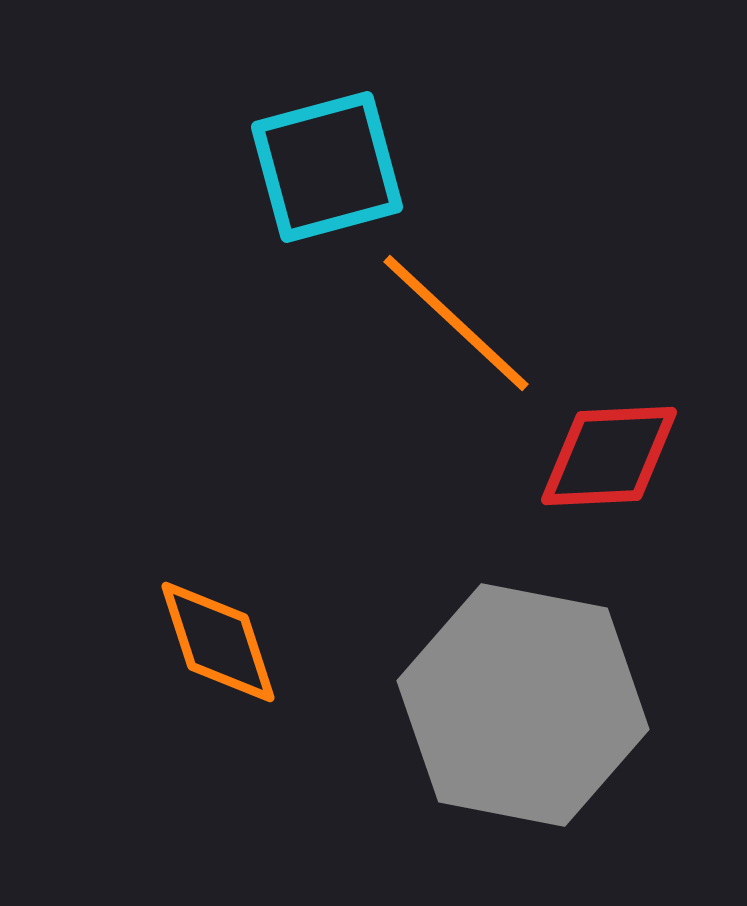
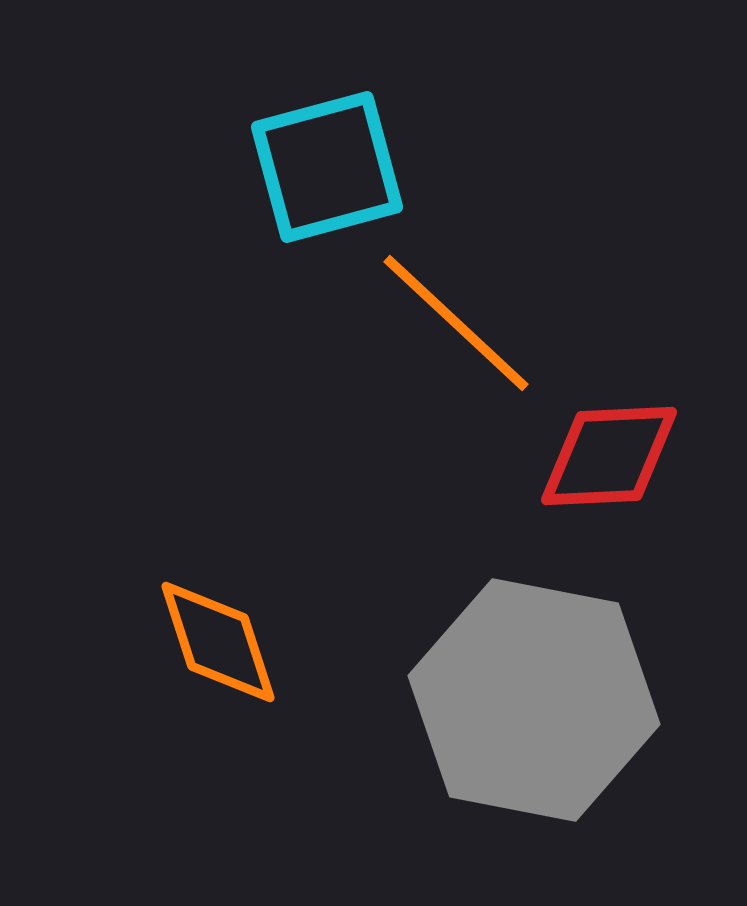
gray hexagon: moved 11 px right, 5 px up
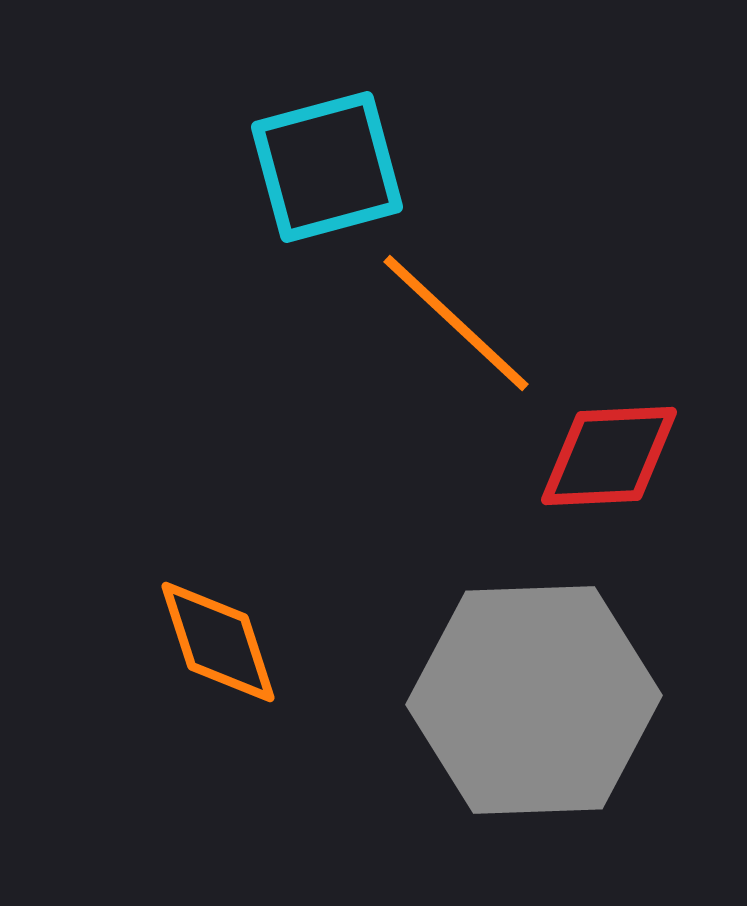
gray hexagon: rotated 13 degrees counterclockwise
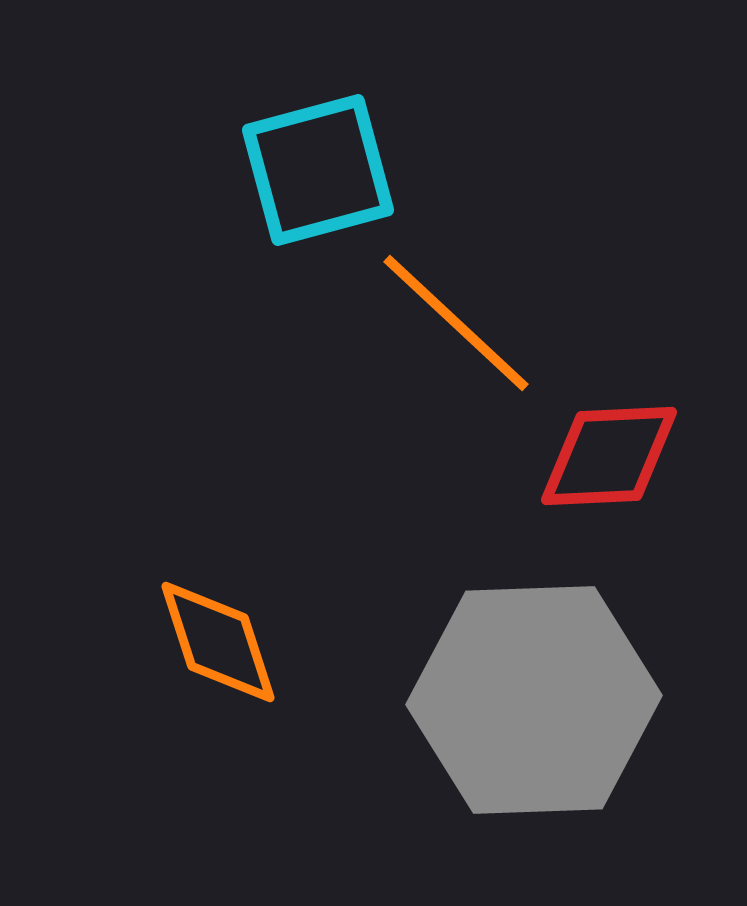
cyan square: moved 9 px left, 3 px down
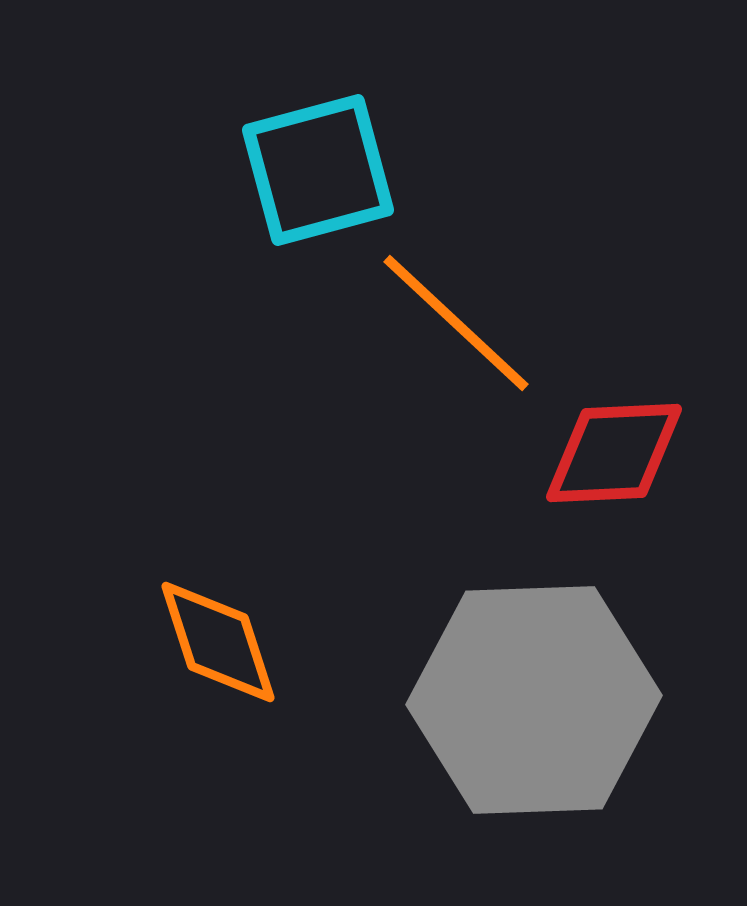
red diamond: moved 5 px right, 3 px up
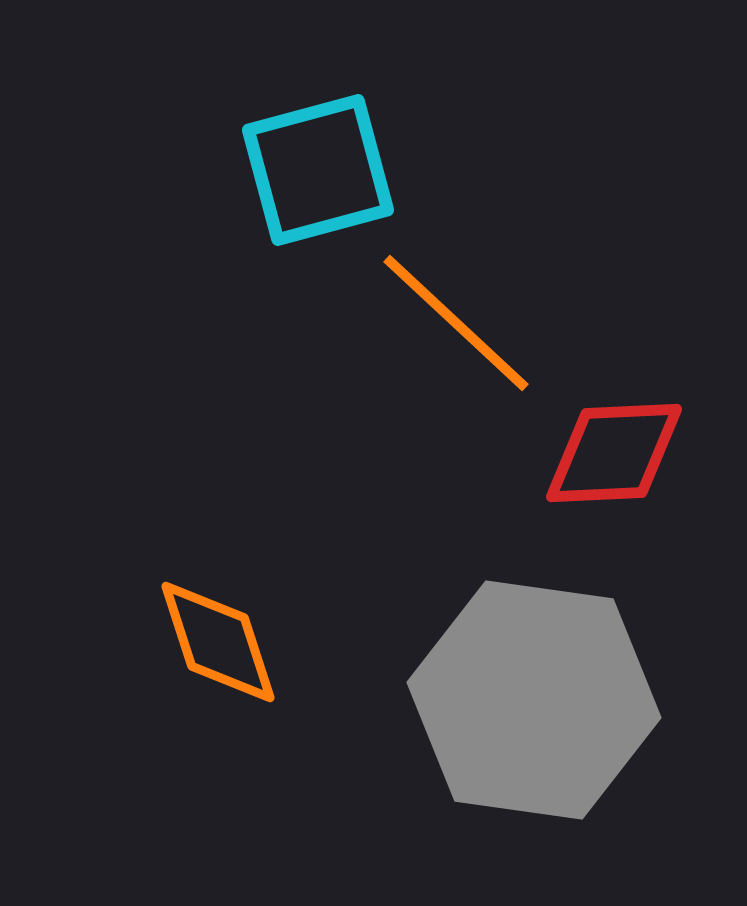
gray hexagon: rotated 10 degrees clockwise
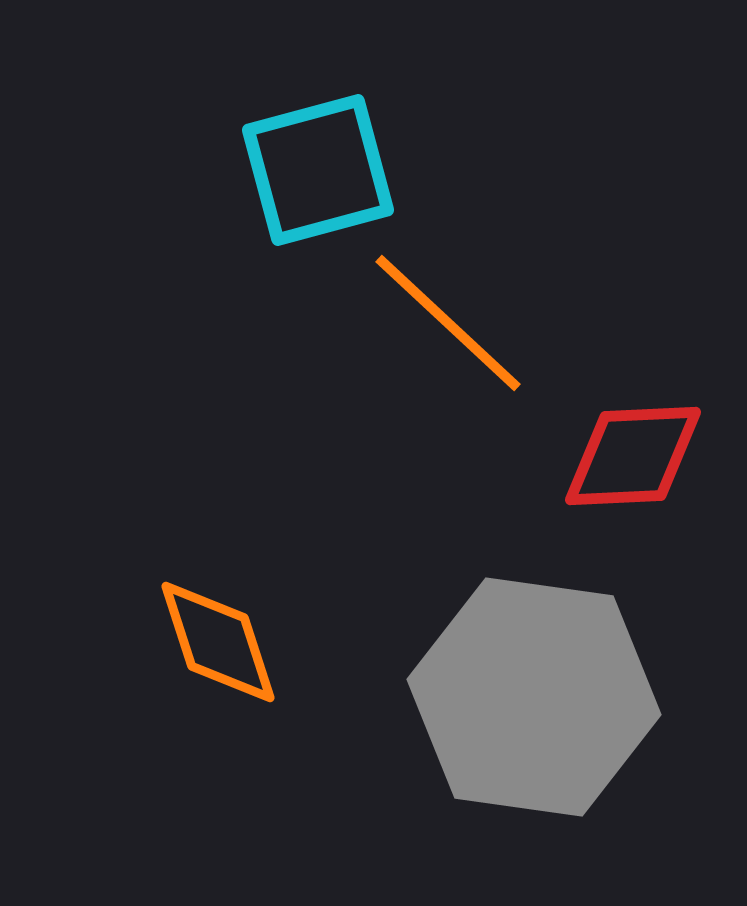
orange line: moved 8 px left
red diamond: moved 19 px right, 3 px down
gray hexagon: moved 3 px up
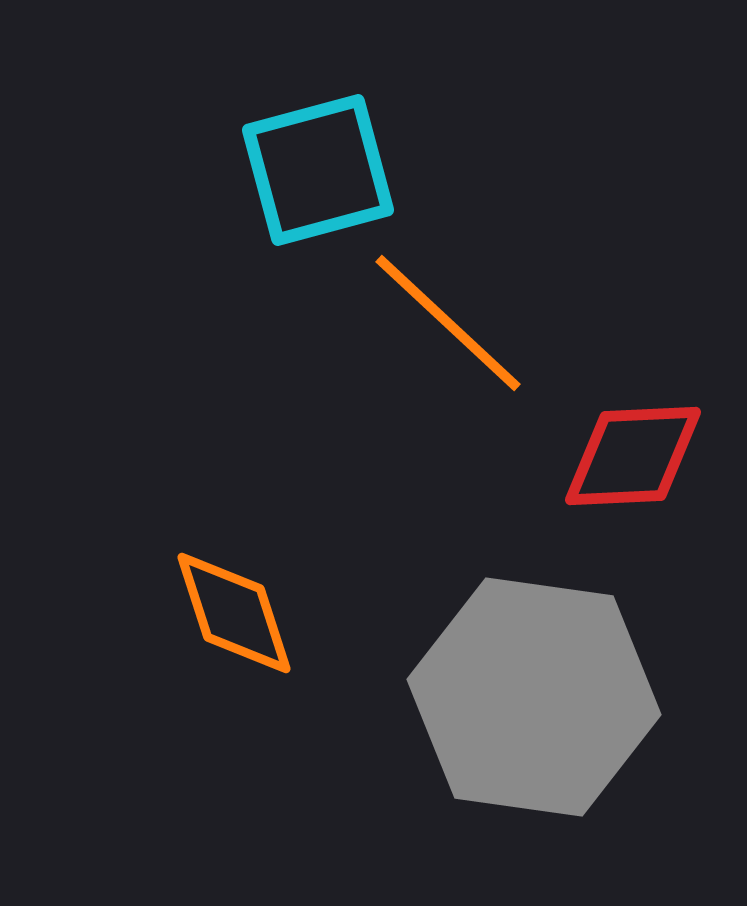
orange diamond: moved 16 px right, 29 px up
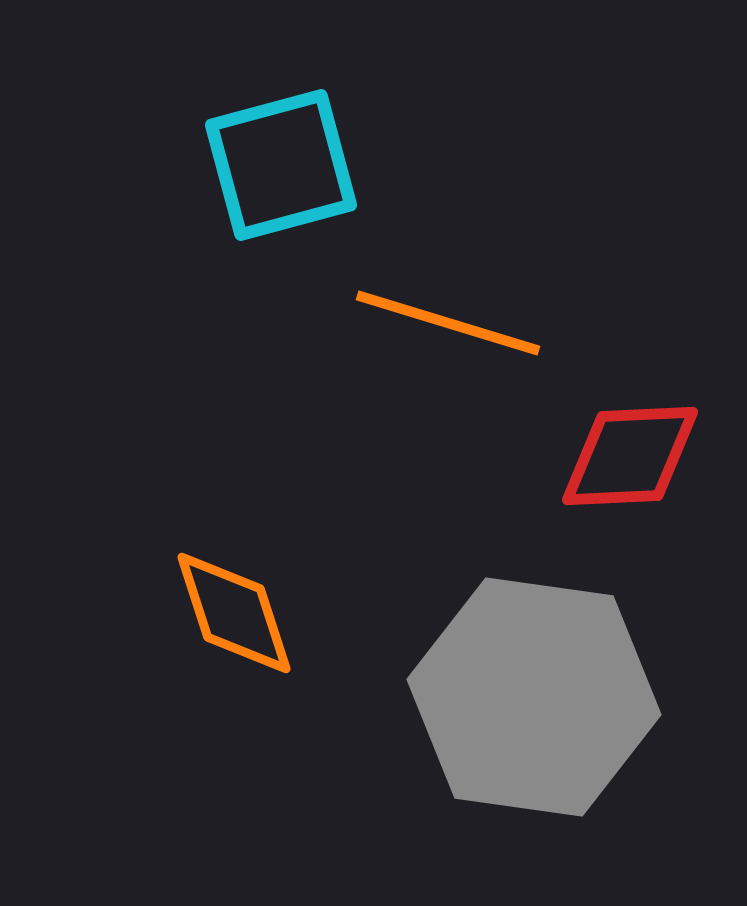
cyan square: moved 37 px left, 5 px up
orange line: rotated 26 degrees counterclockwise
red diamond: moved 3 px left
